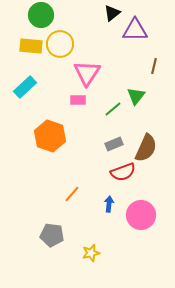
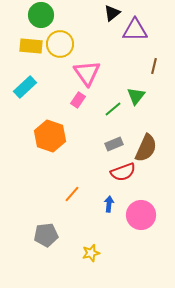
pink triangle: rotated 8 degrees counterclockwise
pink rectangle: rotated 56 degrees counterclockwise
gray pentagon: moved 6 px left; rotated 15 degrees counterclockwise
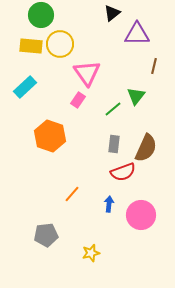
purple triangle: moved 2 px right, 4 px down
gray rectangle: rotated 60 degrees counterclockwise
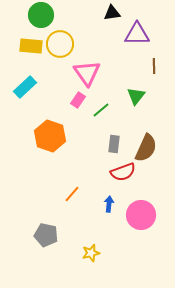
black triangle: rotated 30 degrees clockwise
brown line: rotated 14 degrees counterclockwise
green line: moved 12 px left, 1 px down
gray pentagon: rotated 20 degrees clockwise
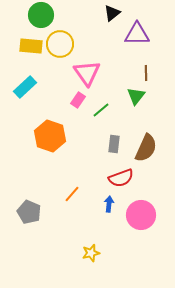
black triangle: rotated 30 degrees counterclockwise
brown line: moved 8 px left, 7 px down
red semicircle: moved 2 px left, 6 px down
gray pentagon: moved 17 px left, 23 px up; rotated 10 degrees clockwise
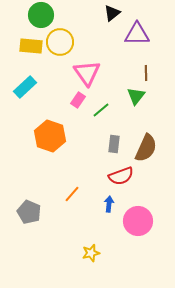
yellow circle: moved 2 px up
red semicircle: moved 2 px up
pink circle: moved 3 px left, 6 px down
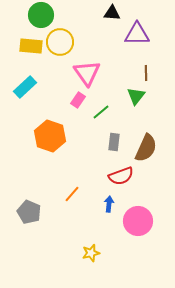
black triangle: rotated 42 degrees clockwise
green line: moved 2 px down
gray rectangle: moved 2 px up
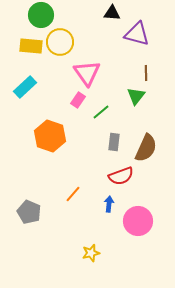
purple triangle: rotated 16 degrees clockwise
orange line: moved 1 px right
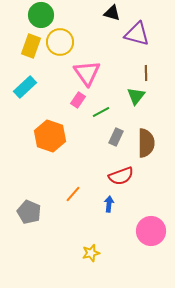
black triangle: rotated 12 degrees clockwise
yellow rectangle: rotated 75 degrees counterclockwise
green line: rotated 12 degrees clockwise
gray rectangle: moved 2 px right, 5 px up; rotated 18 degrees clockwise
brown semicircle: moved 5 px up; rotated 24 degrees counterclockwise
pink circle: moved 13 px right, 10 px down
